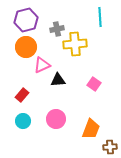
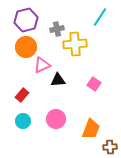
cyan line: rotated 36 degrees clockwise
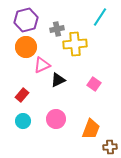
black triangle: rotated 21 degrees counterclockwise
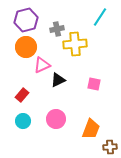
pink square: rotated 24 degrees counterclockwise
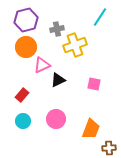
yellow cross: moved 1 px down; rotated 15 degrees counterclockwise
brown cross: moved 1 px left, 1 px down
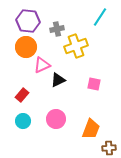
purple hexagon: moved 2 px right, 1 px down; rotated 20 degrees clockwise
yellow cross: moved 1 px right, 1 px down
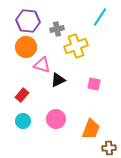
pink triangle: rotated 42 degrees clockwise
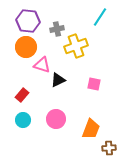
cyan circle: moved 1 px up
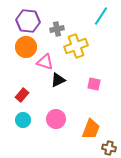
cyan line: moved 1 px right, 1 px up
pink triangle: moved 3 px right, 3 px up
brown cross: rotated 16 degrees clockwise
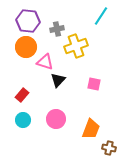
black triangle: rotated 21 degrees counterclockwise
